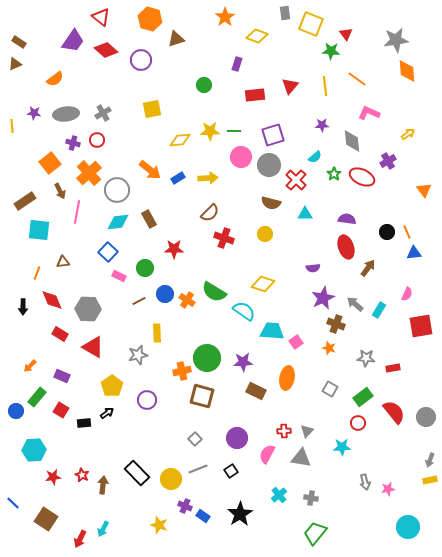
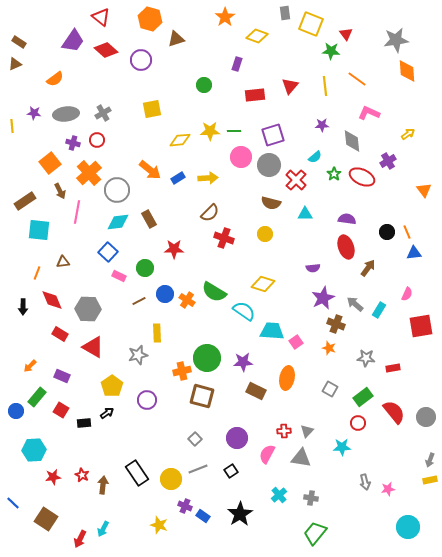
black rectangle at (137, 473): rotated 10 degrees clockwise
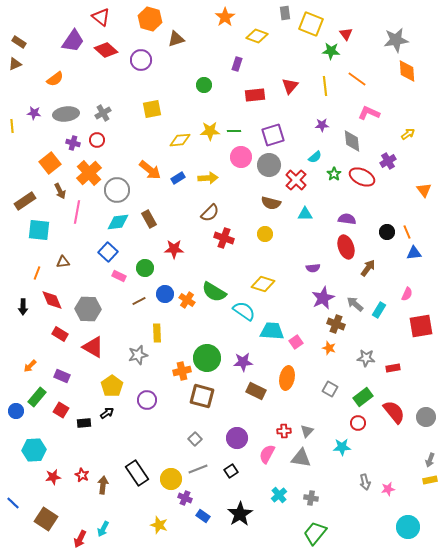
purple cross at (185, 506): moved 8 px up
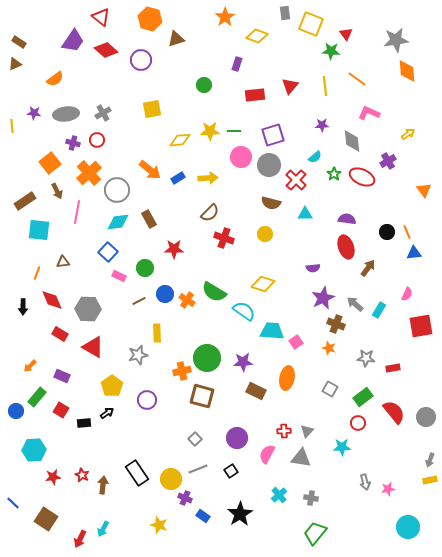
brown arrow at (60, 191): moved 3 px left
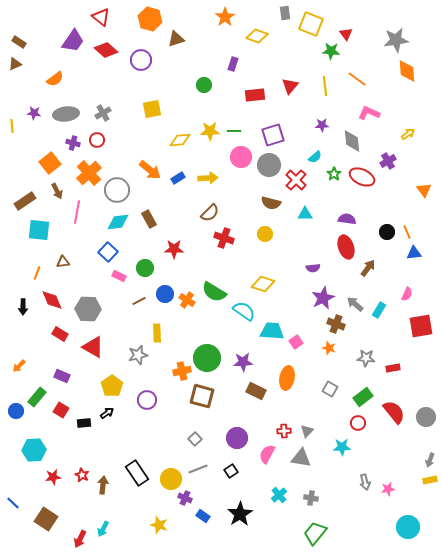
purple rectangle at (237, 64): moved 4 px left
orange arrow at (30, 366): moved 11 px left
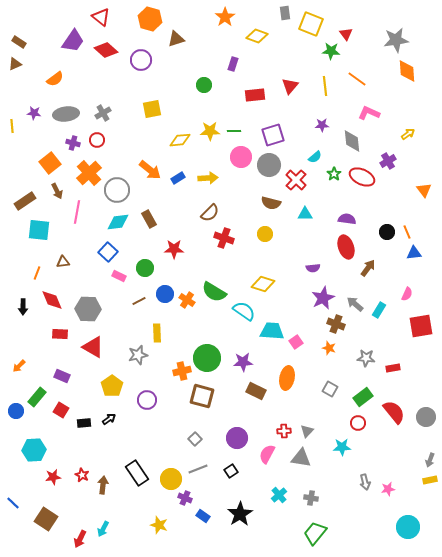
red rectangle at (60, 334): rotated 28 degrees counterclockwise
black arrow at (107, 413): moved 2 px right, 6 px down
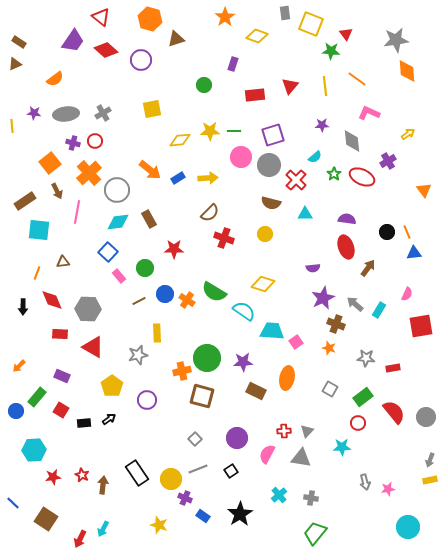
red circle at (97, 140): moved 2 px left, 1 px down
pink rectangle at (119, 276): rotated 24 degrees clockwise
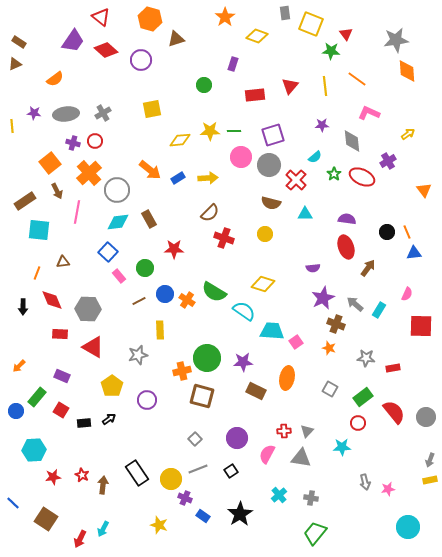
red square at (421, 326): rotated 10 degrees clockwise
yellow rectangle at (157, 333): moved 3 px right, 3 px up
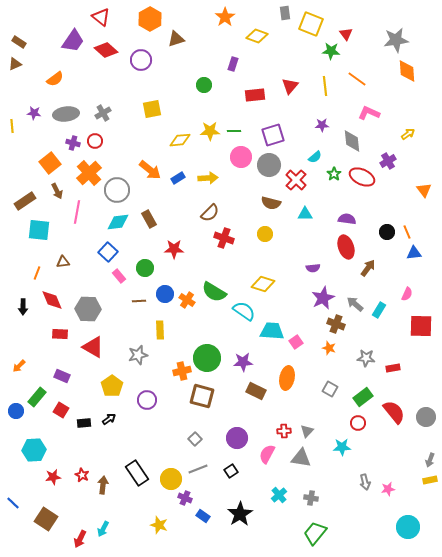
orange hexagon at (150, 19): rotated 15 degrees clockwise
brown line at (139, 301): rotated 24 degrees clockwise
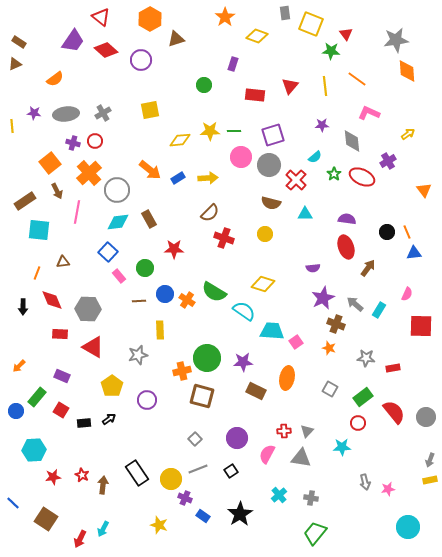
red rectangle at (255, 95): rotated 12 degrees clockwise
yellow square at (152, 109): moved 2 px left, 1 px down
